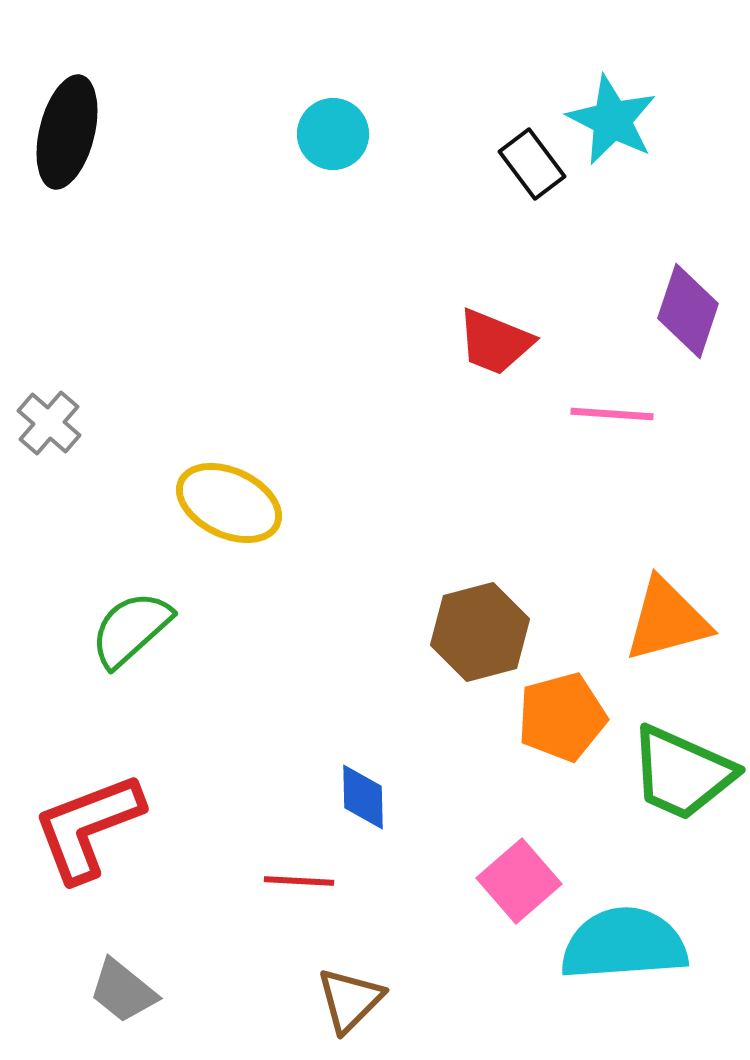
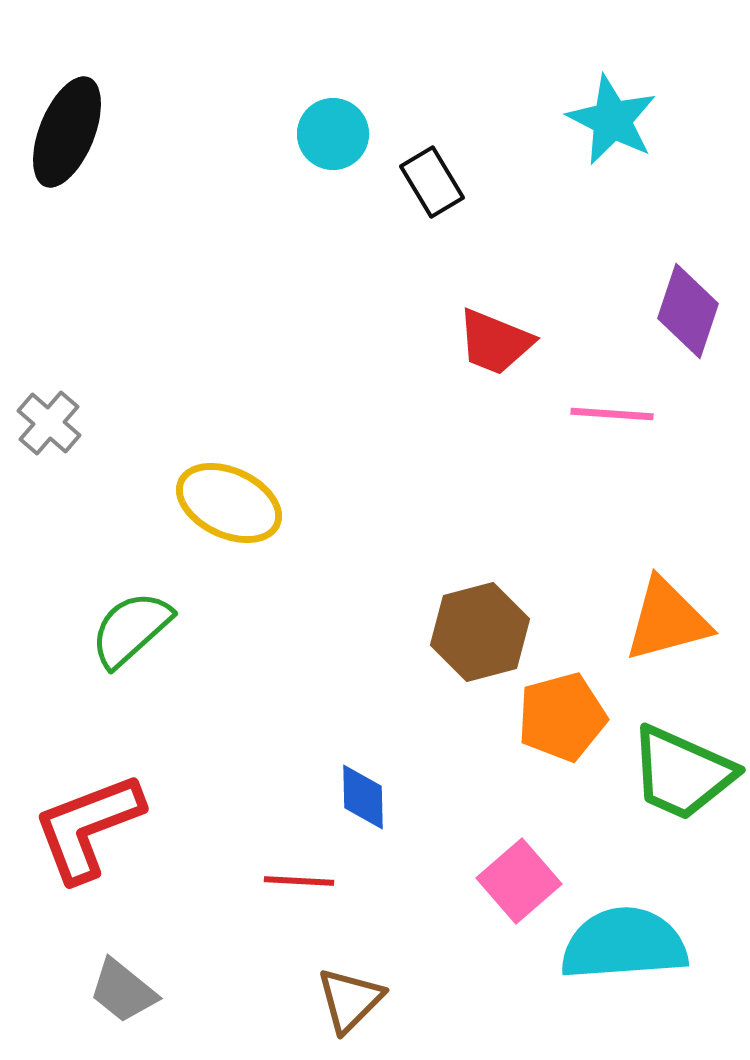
black ellipse: rotated 8 degrees clockwise
black rectangle: moved 100 px left, 18 px down; rotated 6 degrees clockwise
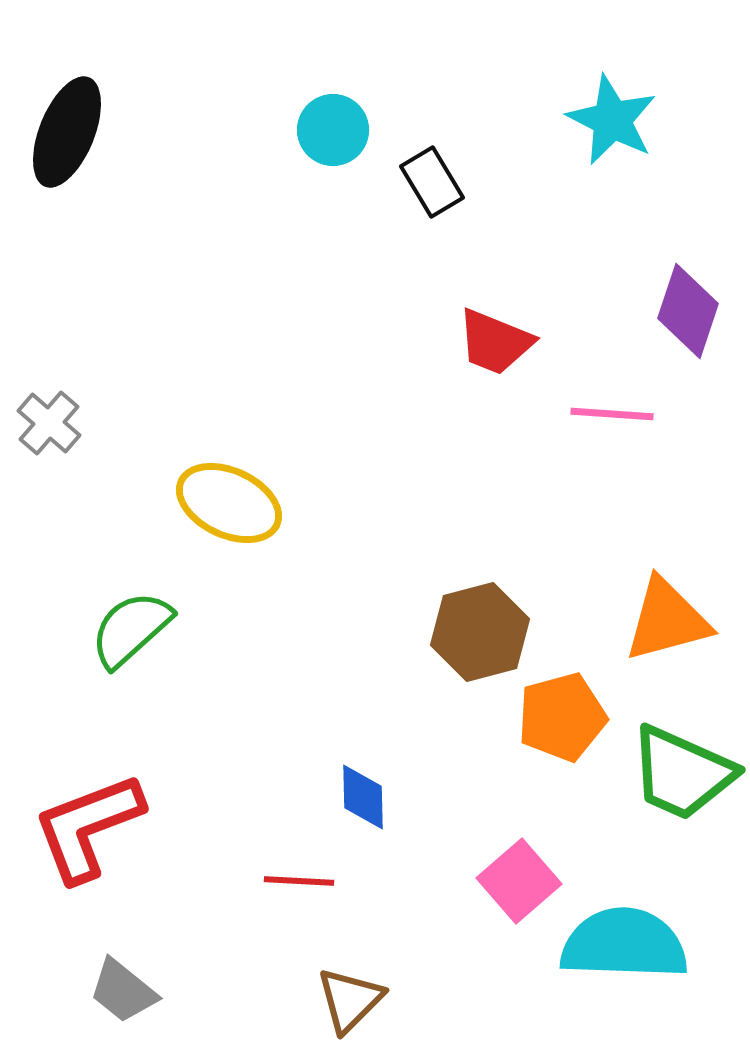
cyan circle: moved 4 px up
cyan semicircle: rotated 6 degrees clockwise
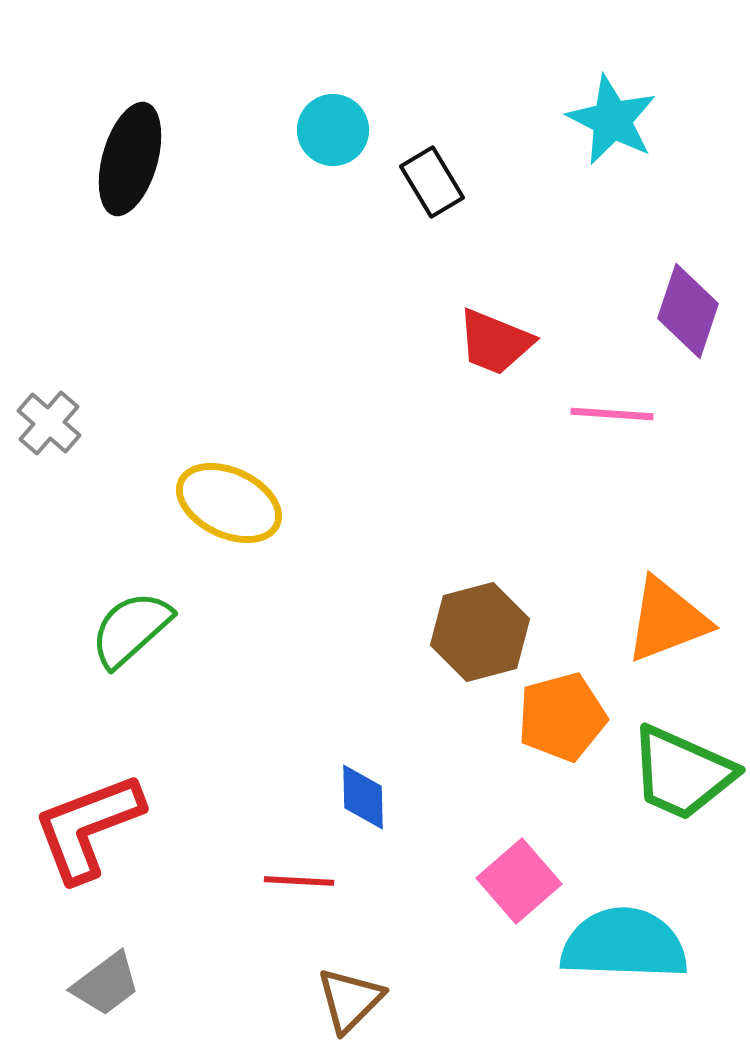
black ellipse: moved 63 px right, 27 px down; rotated 6 degrees counterclockwise
orange triangle: rotated 6 degrees counterclockwise
gray trapezoid: moved 17 px left, 7 px up; rotated 76 degrees counterclockwise
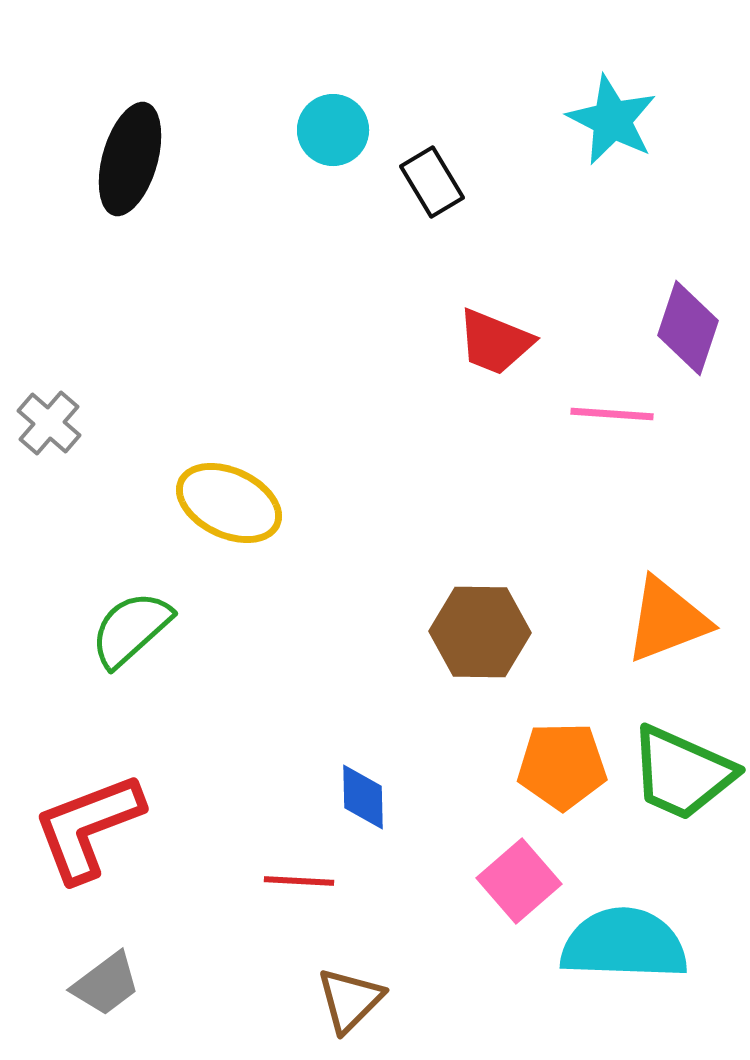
purple diamond: moved 17 px down
brown hexagon: rotated 16 degrees clockwise
orange pentagon: moved 49 px down; rotated 14 degrees clockwise
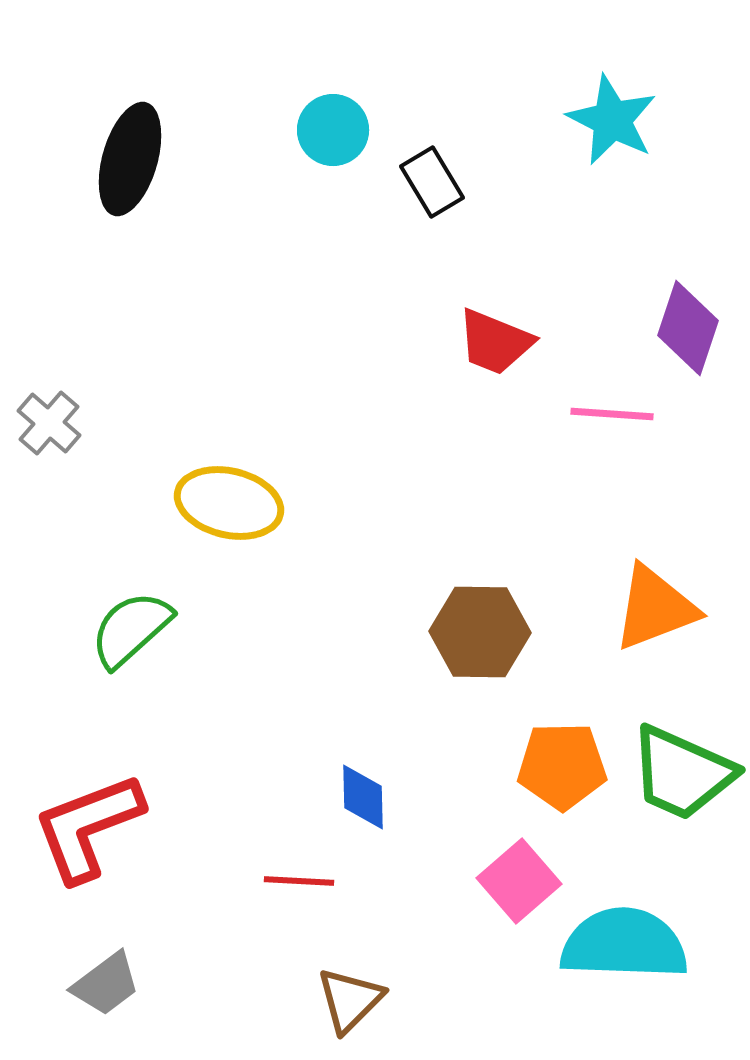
yellow ellipse: rotated 12 degrees counterclockwise
orange triangle: moved 12 px left, 12 px up
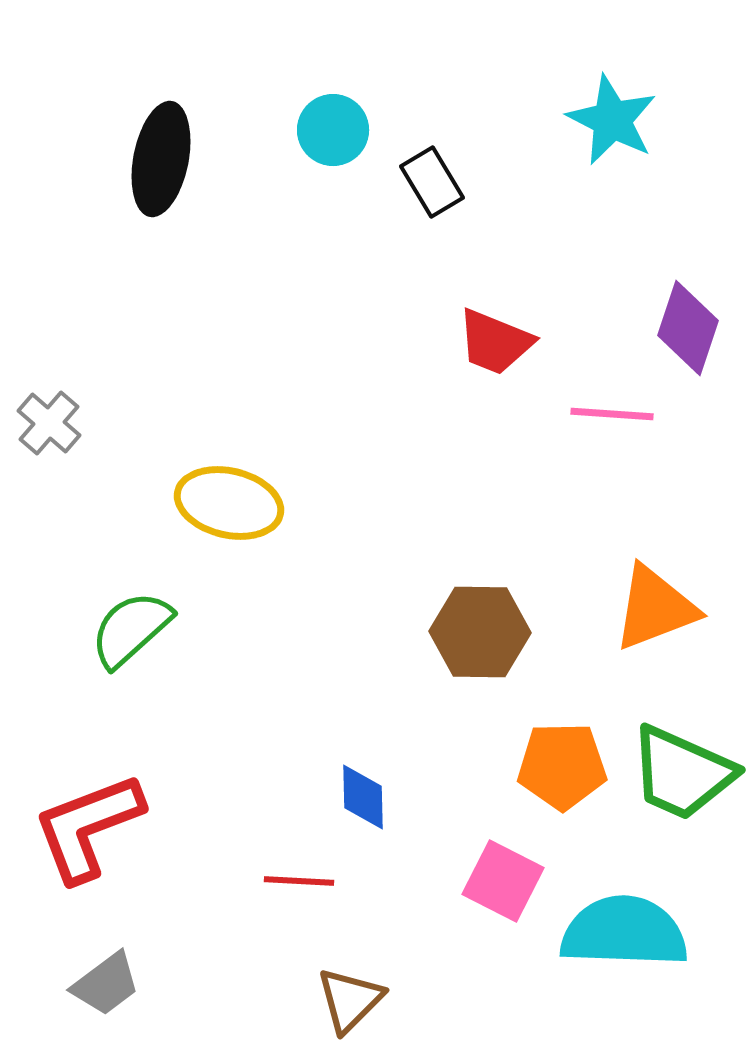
black ellipse: moved 31 px right; rotated 5 degrees counterclockwise
pink square: moved 16 px left; rotated 22 degrees counterclockwise
cyan semicircle: moved 12 px up
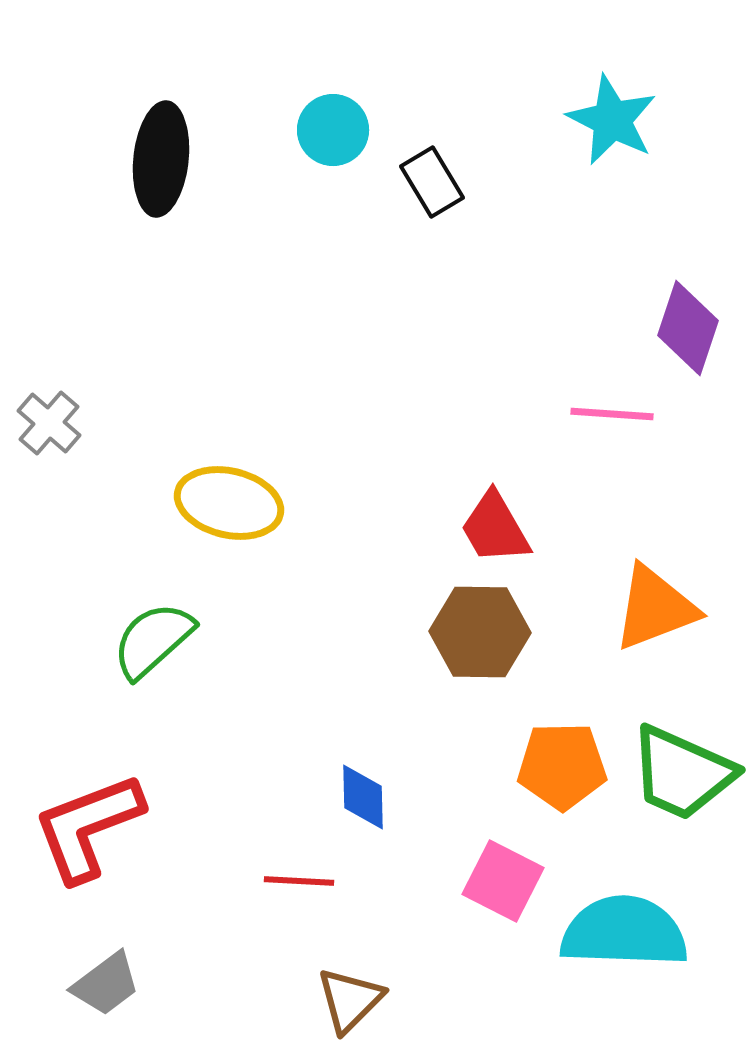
black ellipse: rotated 5 degrees counterclockwise
red trapezoid: moved 186 px down; rotated 38 degrees clockwise
green semicircle: moved 22 px right, 11 px down
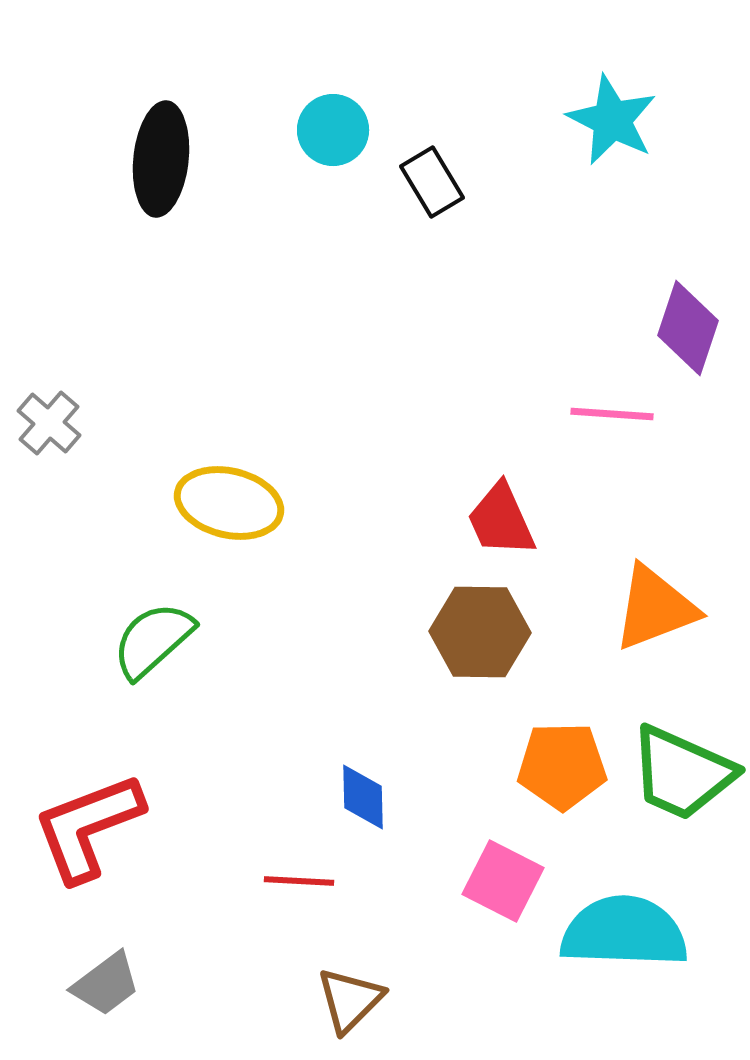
red trapezoid: moved 6 px right, 8 px up; rotated 6 degrees clockwise
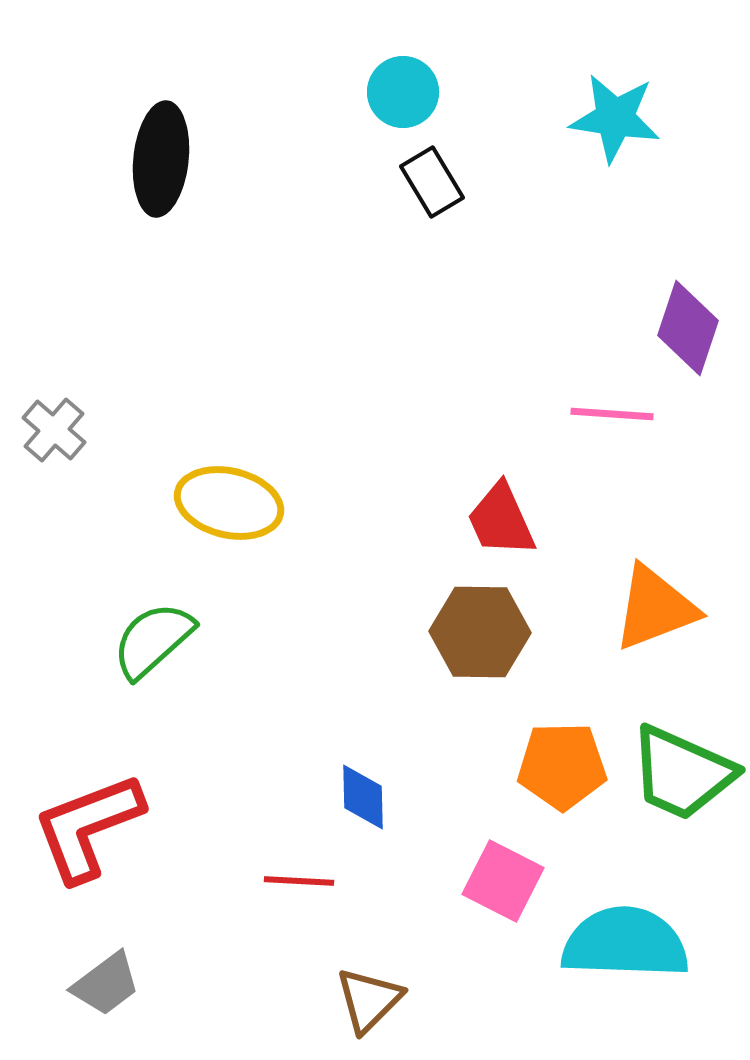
cyan star: moved 3 px right, 2 px up; rotated 18 degrees counterclockwise
cyan circle: moved 70 px right, 38 px up
gray cross: moved 5 px right, 7 px down
cyan semicircle: moved 1 px right, 11 px down
brown triangle: moved 19 px right
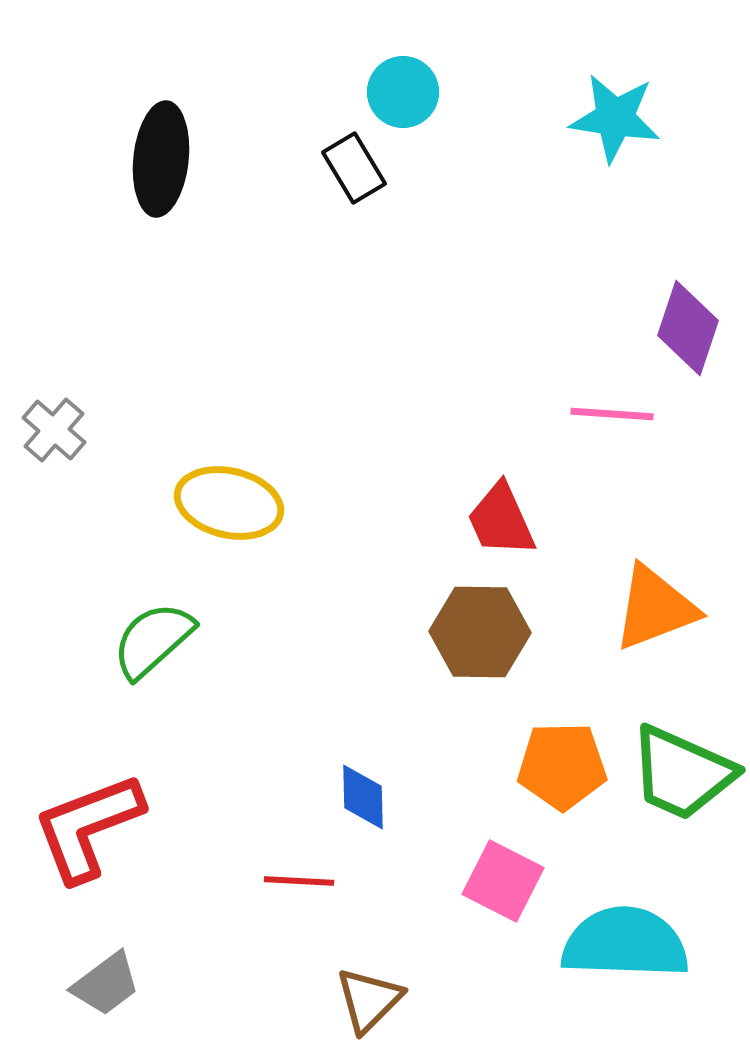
black rectangle: moved 78 px left, 14 px up
